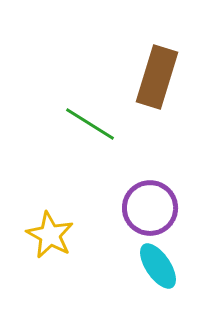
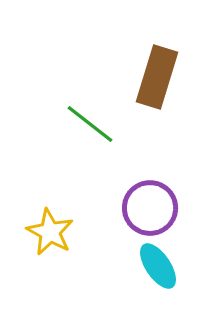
green line: rotated 6 degrees clockwise
yellow star: moved 3 px up
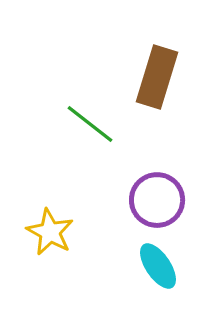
purple circle: moved 7 px right, 8 px up
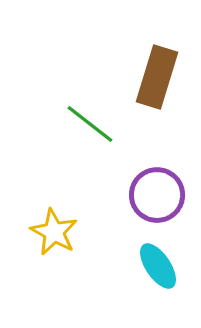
purple circle: moved 5 px up
yellow star: moved 4 px right
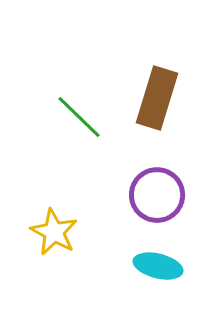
brown rectangle: moved 21 px down
green line: moved 11 px left, 7 px up; rotated 6 degrees clockwise
cyan ellipse: rotated 42 degrees counterclockwise
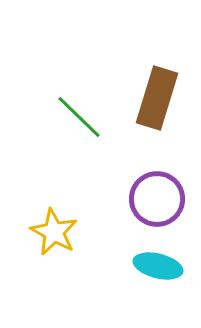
purple circle: moved 4 px down
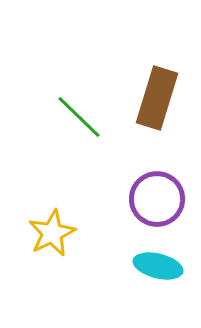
yellow star: moved 2 px left, 1 px down; rotated 18 degrees clockwise
